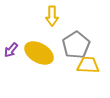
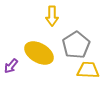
purple arrow: moved 16 px down
yellow trapezoid: moved 5 px down
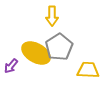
gray pentagon: moved 17 px left, 2 px down
yellow ellipse: moved 3 px left
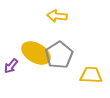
yellow arrow: moved 5 px right; rotated 96 degrees clockwise
gray pentagon: moved 8 px down
yellow trapezoid: moved 3 px right, 5 px down
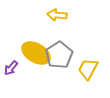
yellow arrow: moved 1 px up
purple arrow: moved 2 px down
yellow trapezoid: moved 3 px left, 6 px up; rotated 65 degrees counterclockwise
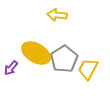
gray pentagon: moved 5 px right, 4 px down
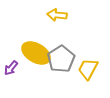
gray pentagon: moved 3 px left
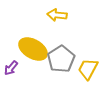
yellow ellipse: moved 3 px left, 4 px up
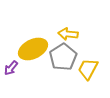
yellow arrow: moved 11 px right, 19 px down
yellow ellipse: rotated 56 degrees counterclockwise
gray pentagon: moved 2 px right, 2 px up
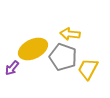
yellow arrow: moved 2 px right
gray pentagon: rotated 20 degrees counterclockwise
purple arrow: moved 1 px right
